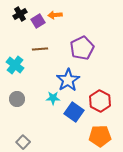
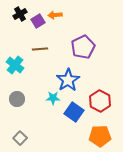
purple pentagon: moved 1 px right, 1 px up
gray square: moved 3 px left, 4 px up
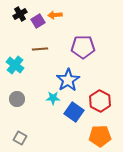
purple pentagon: rotated 25 degrees clockwise
gray square: rotated 16 degrees counterclockwise
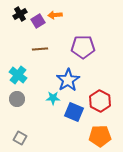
cyan cross: moved 3 px right, 10 px down
blue square: rotated 12 degrees counterclockwise
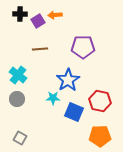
black cross: rotated 32 degrees clockwise
red hexagon: rotated 15 degrees counterclockwise
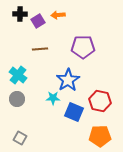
orange arrow: moved 3 px right
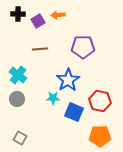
black cross: moved 2 px left
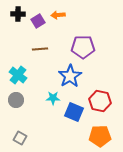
blue star: moved 2 px right, 4 px up
gray circle: moved 1 px left, 1 px down
